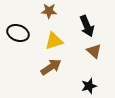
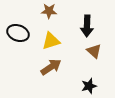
black arrow: rotated 25 degrees clockwise
yellow triangle: moved 3 px left
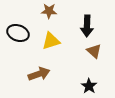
brown arrow: moved 12 px left, 7 px down; rotated 15 degrees clockwise
black star: rotated 21 degrees counterclockwise
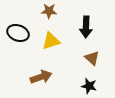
black arrow: moved 1 px left, 1 px down
brown triangle: moved 2 px left, 7 px down
brown arrow: moved 2 px right, 3 px down
black star: rotated 21 degrees counterclockwise
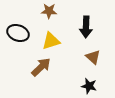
brown triangle: moved 1 px right, 1 px up
brown arrow: moved 10 px up; rotated 25 degrees counterclockwise
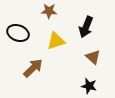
black arrow: rotated 20 degrees clockwise
yellow triangle: moved 5 px right
brown arrow: moved 8 px left, 1 px down
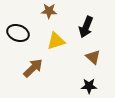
black star: rotated 14 degrees counterclockwise
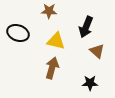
yellow triangle: rotated 30 degrees clockwise
brown triangle: moved 4 px right, 6 px up
brown arrow: moved 19 px right; rotated 30 degrees counterclockwise
black star: moved 1 px right, 3 px up
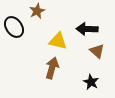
brown star: moved 12 px left; rotated 28 degrees counterclockwise
black arrow: moved 1 px right, 2 px down; rotated 70 degrees clockwise
black ellipse: moved 4 px left, 6 px up; rotated 35 degrees clockwise
yellow triangle: moved 2 px right
black star: moved 1 px right, 1 px up; rotated 28 degrees clockwise
